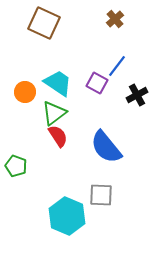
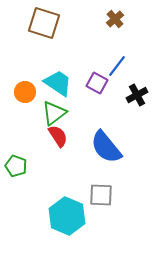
brown square: rotated 8 degrees counterclockwise
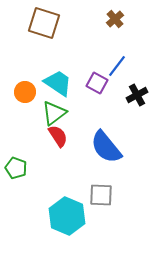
green pentagon: moved 2 px down
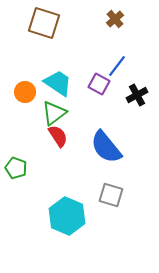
purple square: moved 2 px right, 1 px down
gray square: moved 10 px right; rotated 15 degrees clockwise
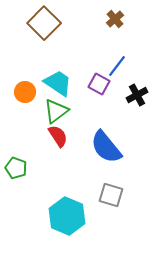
brown square: rotated 28 degrees clockwise
green triangle: moved 2 px right, 2 px up
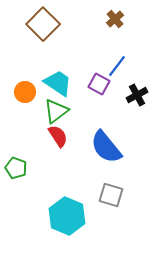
brown square: moved 1 px left, 1 px down
